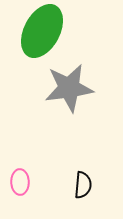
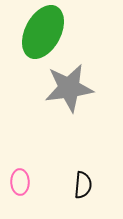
green ellipse: moved 1 px right, 1 px down
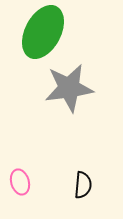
pink ellipse: rotated 15 degrees counterclockwise
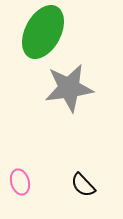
black semicircle: rotated 132 degrees clockwise
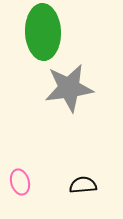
green ellipse: rotated 30 degrees counterclockwise
black semicircle: rotated 128 degrees clockwise
